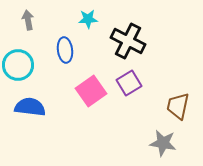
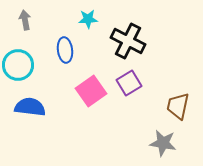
gray arrow: moved 3 px left
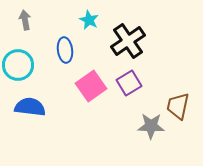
cyan star: moved 1 px right, 1 px down; rotated 30 degrees clockwise
black cross: rotated 28 degrees clockwise
pink square: moved 5 px up
gray star: moved 12 px left, 17 px up; rotated 8 degrees counterclockwise
